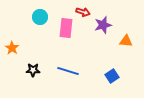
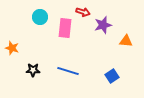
pink rectangle: moved 1 px left
orange star: rotated 16 degrees counterclockwise
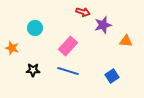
cyan circle: moved 5 px left, 11 px down
pink rectangle: moved 3 px right, 18 px down; rotated 36 degrees clockwise
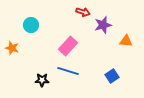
cyan circle: moved 4 px left, 3 px up
black star: moved 9 px right, 10 px down
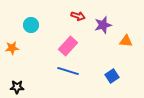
red arrow: moved 5 px left, 4 px down
orange star: rotated 24 degrees counterclockwise
black star: moved 25 px left, 7 px down
